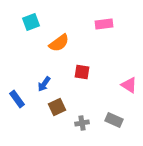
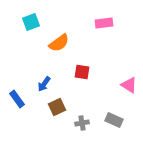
pink rectangle: moved 1 px up
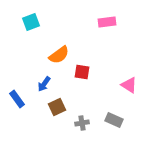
pink rectangle: moved 3 px right, 1 px up
orange semicircle: moved 12 px down
